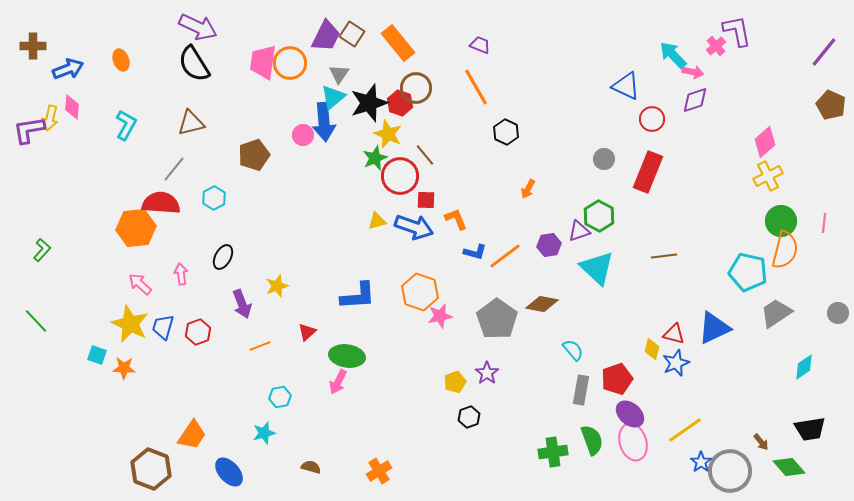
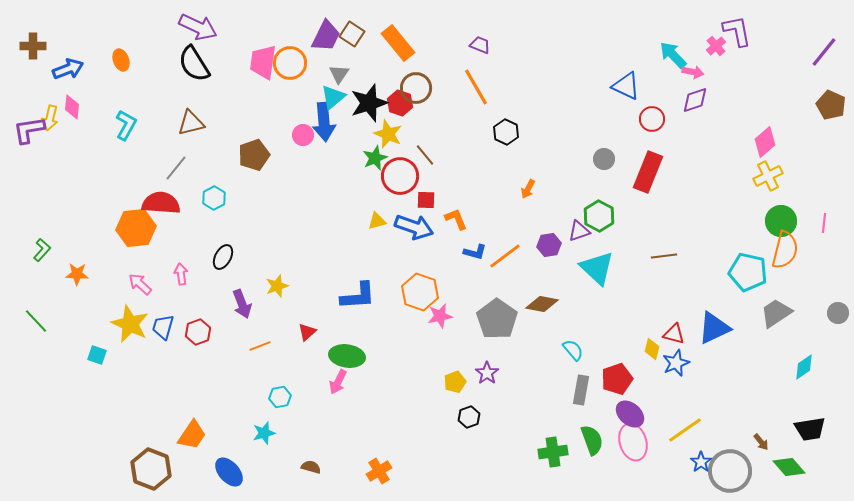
gray line at (174, 169): moved 2 px right, 1 px up
orange star at (124, 368): moved 47 px left, 94 px up
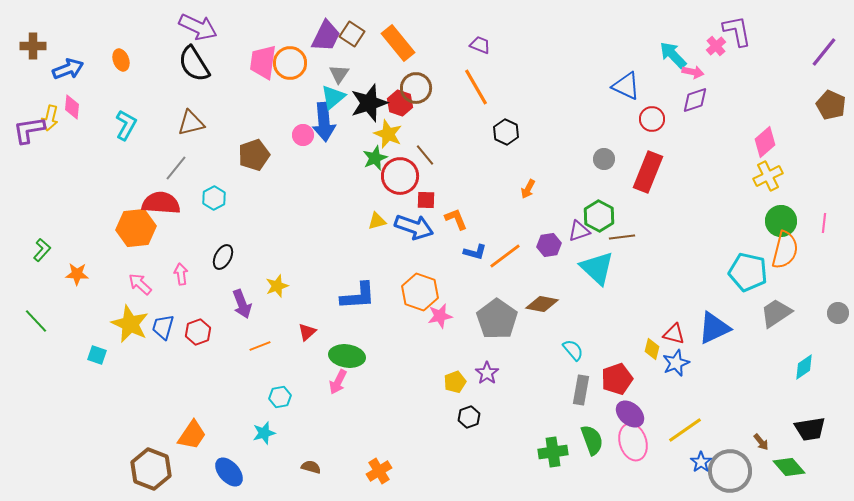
brown line at (664, 256): moved 42 px left, 19 px up
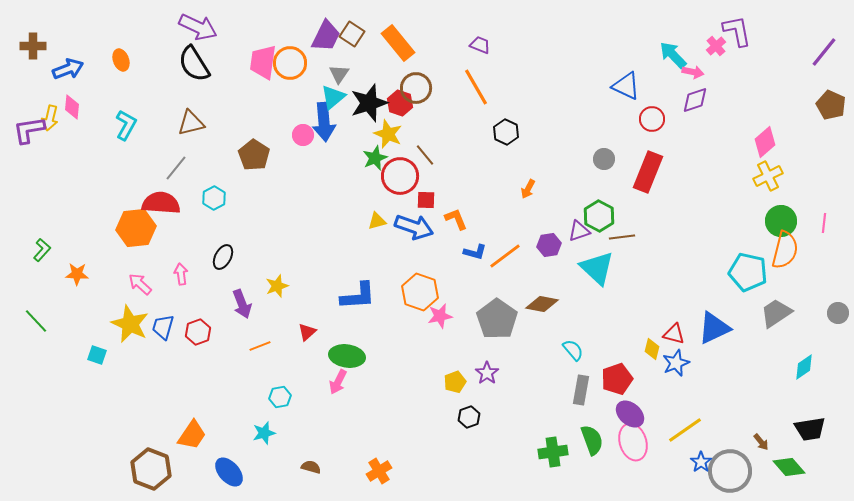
brown pentagon at (254, 155): rotated 20 degrees counterclockwise
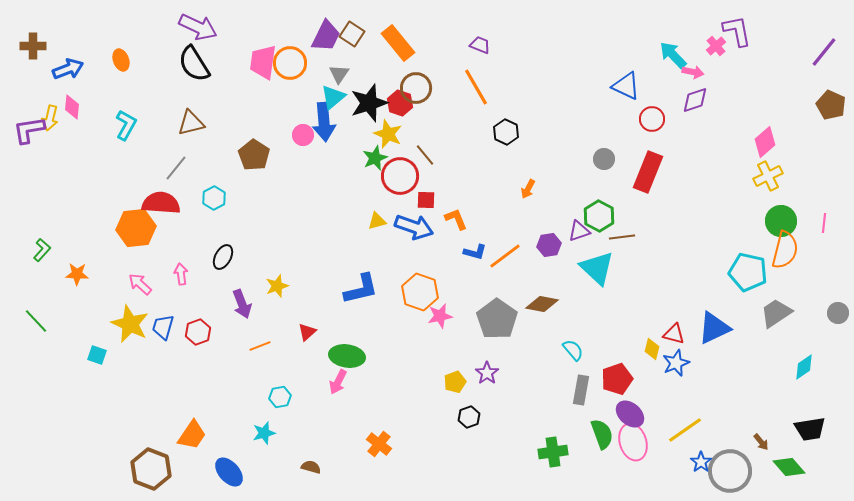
blue L-shape at (358, 296): moved 3 px right, 7 px up; rotated 9 degrees counterclockwise
green semicircle at (592, 440): moved 10 px right, 6 px up
orange cross at (379, 471): moved 27 px up; rotated 20 degrees counterclockwise
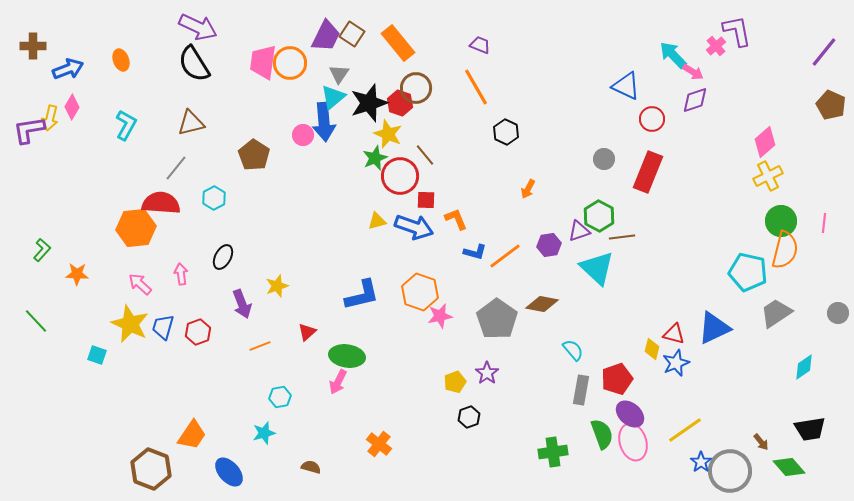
pink arrow at (693, 72): rotated 20 degrees clockwise
pink diamond at (72, 107): rotated 25 degrees clockwise
blue L-shape at (361, 289): moved 1 px right, 6 px down
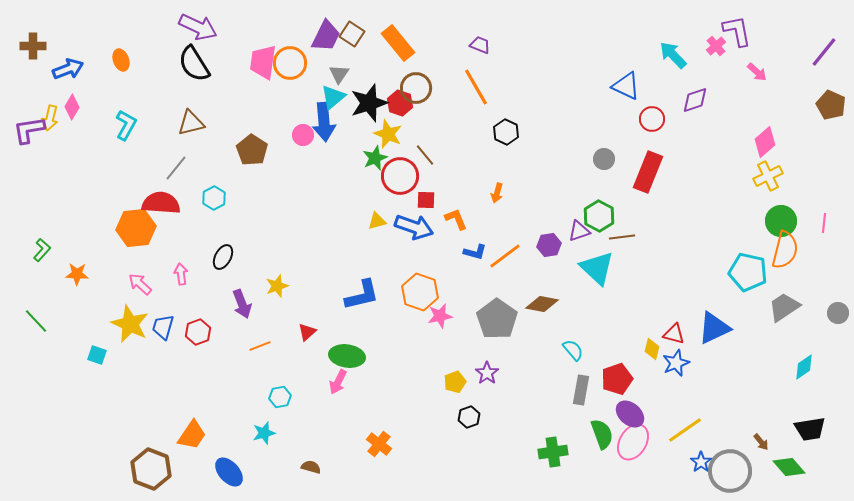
pink arrow at (693, 72): moved 64 px right; rotated 10 degrees clockwise
brown pentagon at (254, 155): moved 2 px left, 5 px up
orange arrow at (528, 189): moved 31 px left, 4 px down; rotated 12 degrees counterclockwise
gray trapezoid at (776, 313): moved 8 px right, 6 px up
pink ellipse at (633, 442): rotated 48 degrees clockwise
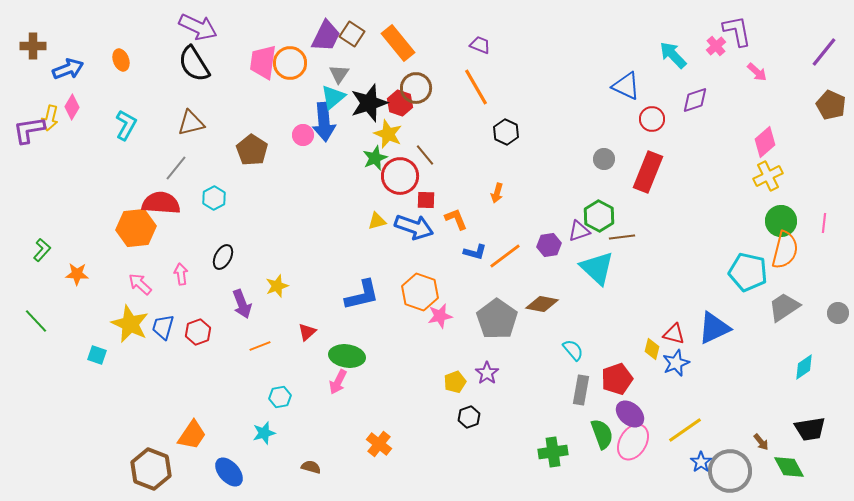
green diamond at (789, 467): rotated 12 degrees clockwise
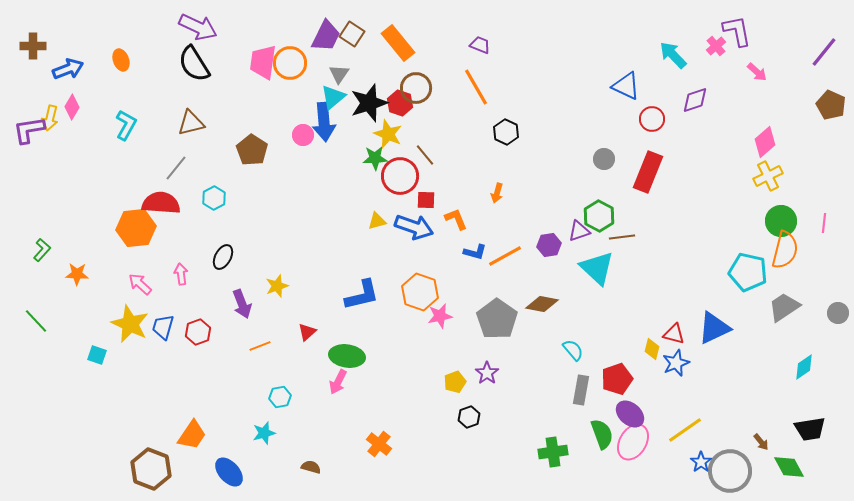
green star at (375, 158): rotated 20 degrees clockwise
orange line at (505, 256): rotated 8 degrees clockwise
